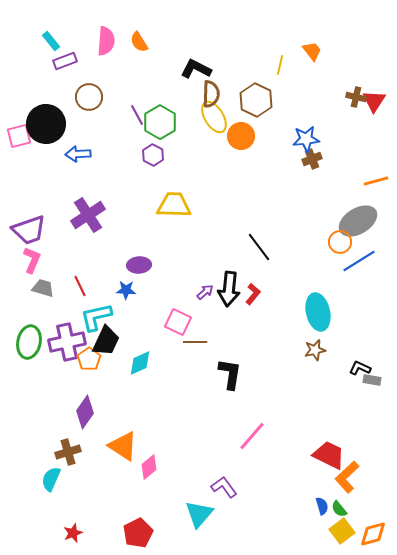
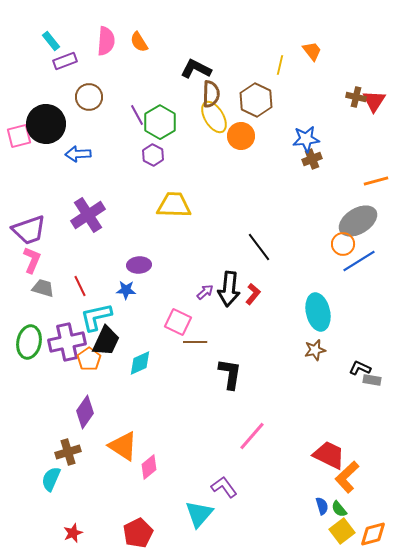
orange circle at (340, 242): moved 3 px right, 2 px down
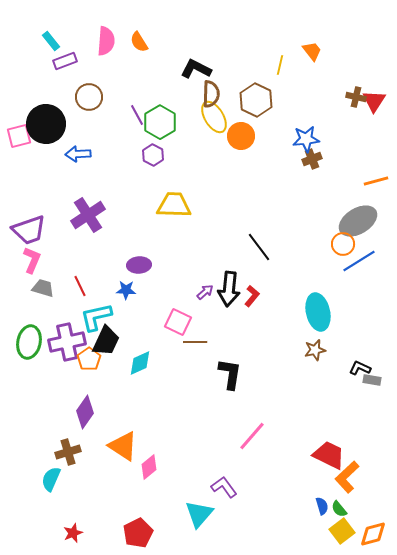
red L-shape at (253, 294): moved 1 px left, 2 px down
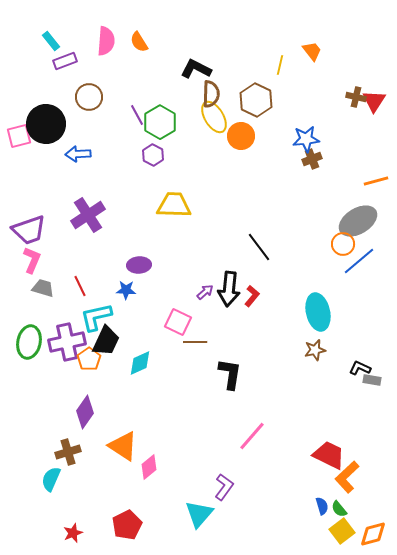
blue line at (359, 261): rotated 8 degrees counterclockwise
purple L-shape at (224, 487): rotated 72 degrees clockwise
red pentagon at (138, 533): moved 11 px left, 8 px up
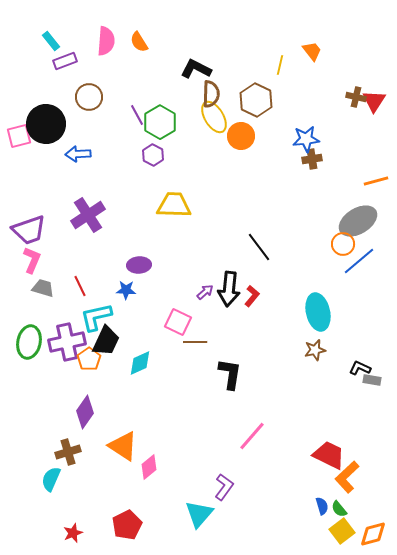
brown cross at (312, 159): rotated 12 degrees clockwise
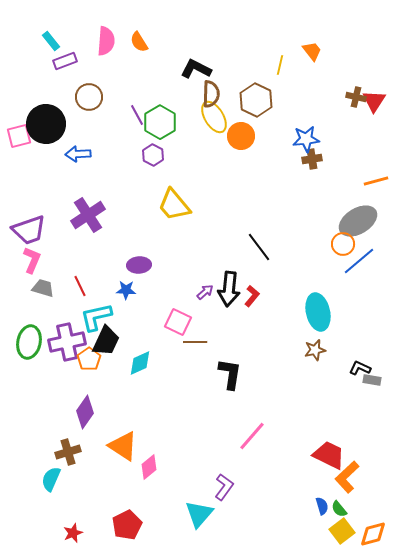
yellow trapezoid at (174, 205): rotated 132 degrees counterclockwise
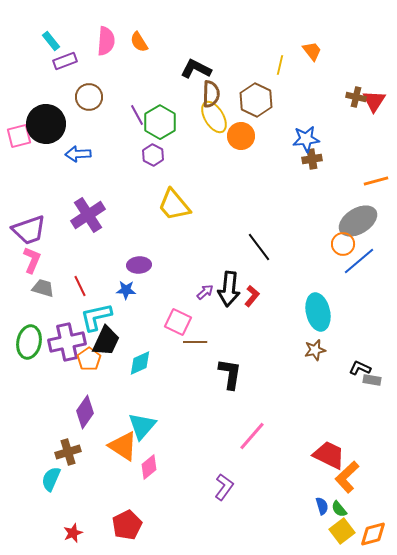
cyan triangle at (199, 514): moved 57 px left, 88 px up
